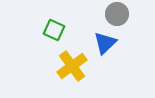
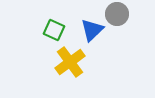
blue triangle: moved 13 px left, 13 px up
yellow cross: moved 2 px left, 4 px up
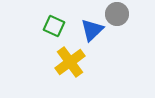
green square: moved 4 px up
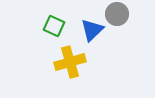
yellow cross: rotated 20 degrees clockwise
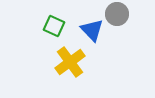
blue triangle: rotated 30 degrees counterclockwise
yellow cross: rotated 20 degrees counterclockwise
